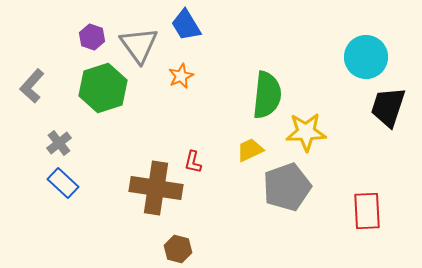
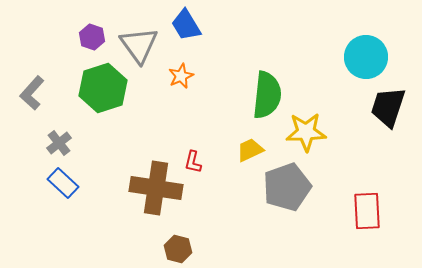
gray L-shape: moved 7 px down
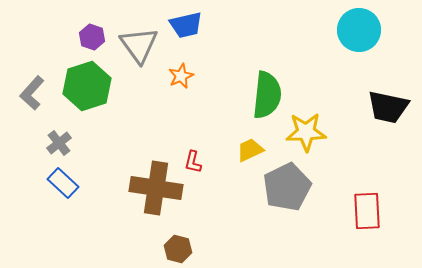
blue trapezoid: rotated 72 degrees counterclockwise
cyan circle: moved 7 px left, 27 px up
green hexagon: moved 16 px left, 2 px up
black trapezoid: rotated 96 degrees counterclockwise
gray pentagon: rotated 6 degrees counterclockwise
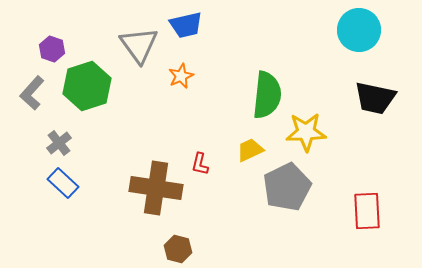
purple hexagon: moved 40 px left, 12 px down
black trapezoid: moved 13 px left, 9 px up
red L-shape: moved 7 px right, 2 px down
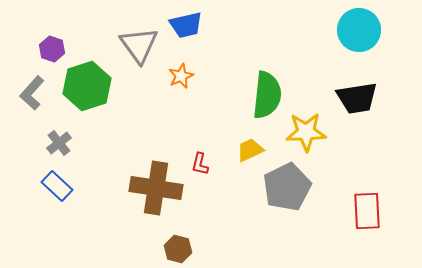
black trapezoid: moved 18 px left; rotated 21 degrees counterclockwise
blue rectangle: moved 6 px left, 3 px down
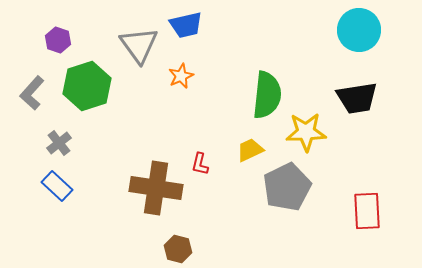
purple hexagon: moved 6 px right, 9 px up
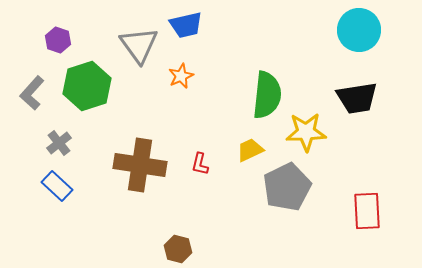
brown cross: moved 16 px left, 23 px up
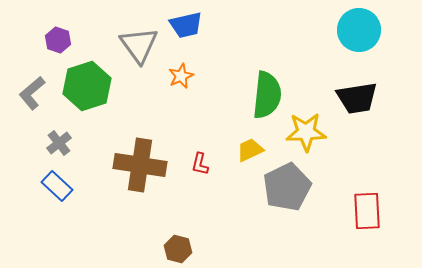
gray L-shape: rotated 8 degrees clockwise
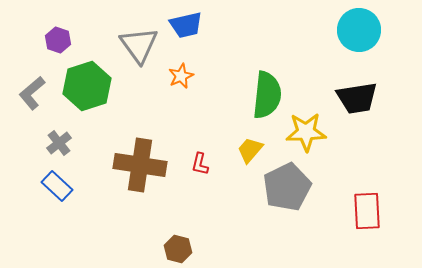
yellow trapezoid: rotated 24 degrees counterclockwise
